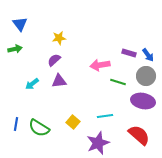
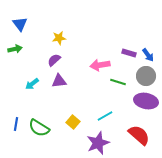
purple ellipse: moved 3 px right
cyan line: rotated 21 degrees counterclockwise
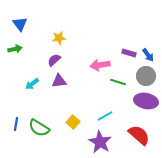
purple star: moved 2 px right, 1 px up; rotated 20 degrees counterclockwise
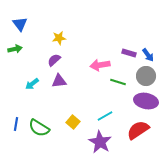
red semicircle: moved 1 px left, 5 px up; rotated 75 degrees counterclockwise
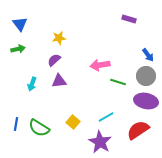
green arrow: moved 3 px right
purple rectangle: moved 34 px up
cyan arrow: rotated 32 degrees counterclockwise
cyan line: moved 1 px right, 1 px down
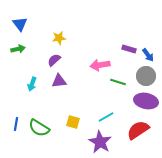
purple rectangle: moved 30 px down
yellow square: rotated 24 degrees counterclockwise
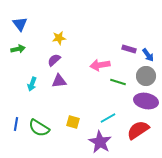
cyan line: moved 2 px right, 1 px down
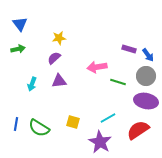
purple semicircle: moved 2 px up
pink arrow: moved 3 px left, 2 px down
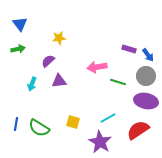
purple semicircle: moved 6 px left, 3 px down
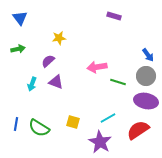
blue triangle: moved 6 px up
purple rectangle: moved 15 px left, 33 px up
purple triangle: moved 3 px left, 1 px down; rotated 28 degrees clockwise
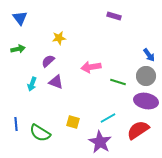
blue arrow: moved 1 px right
pink arrow: moved 6 px left
blue line: rotated 16 degrees counterclockwise
green semicircle: moved 1 px right, 5 px down
